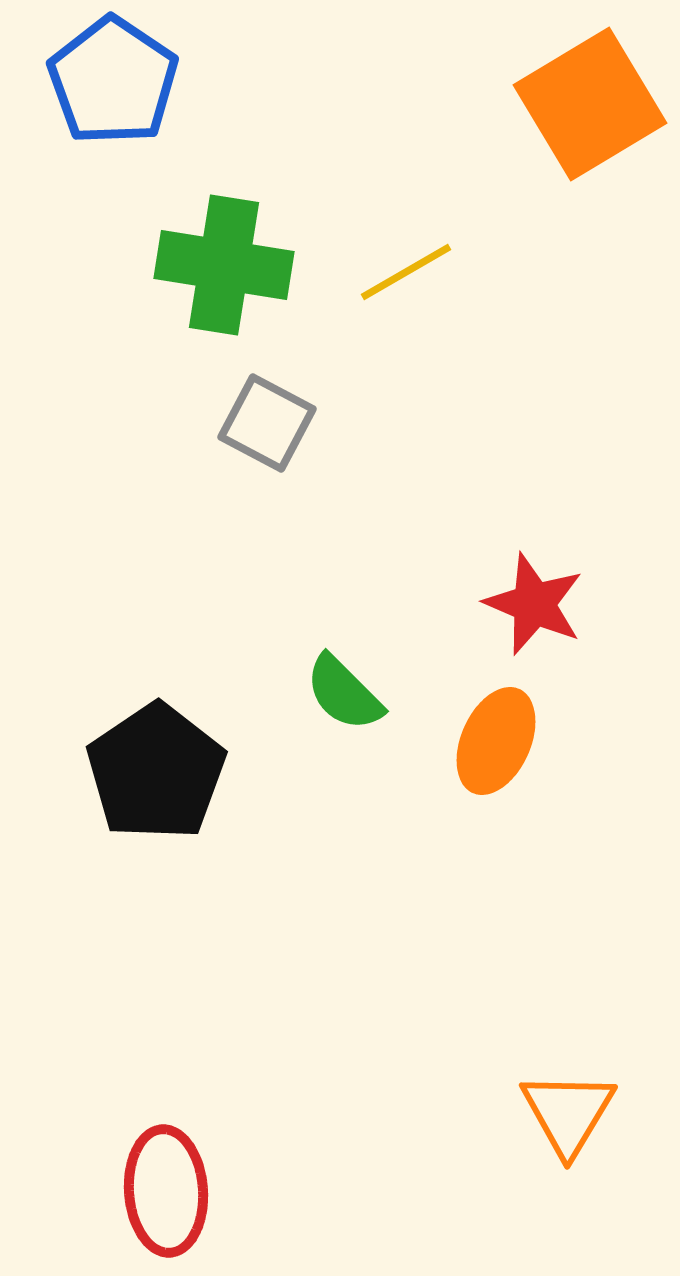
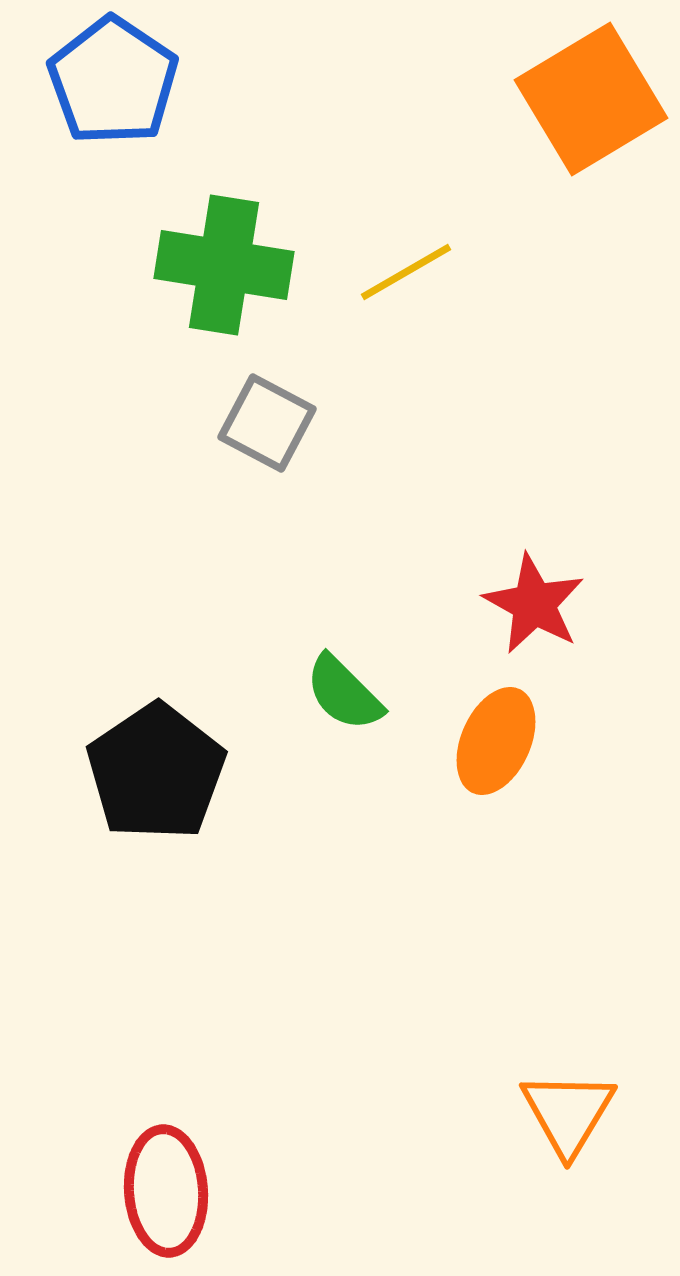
orange square: moved 1 px right, 5 px up
red star: rotated 6 degrees clockwise
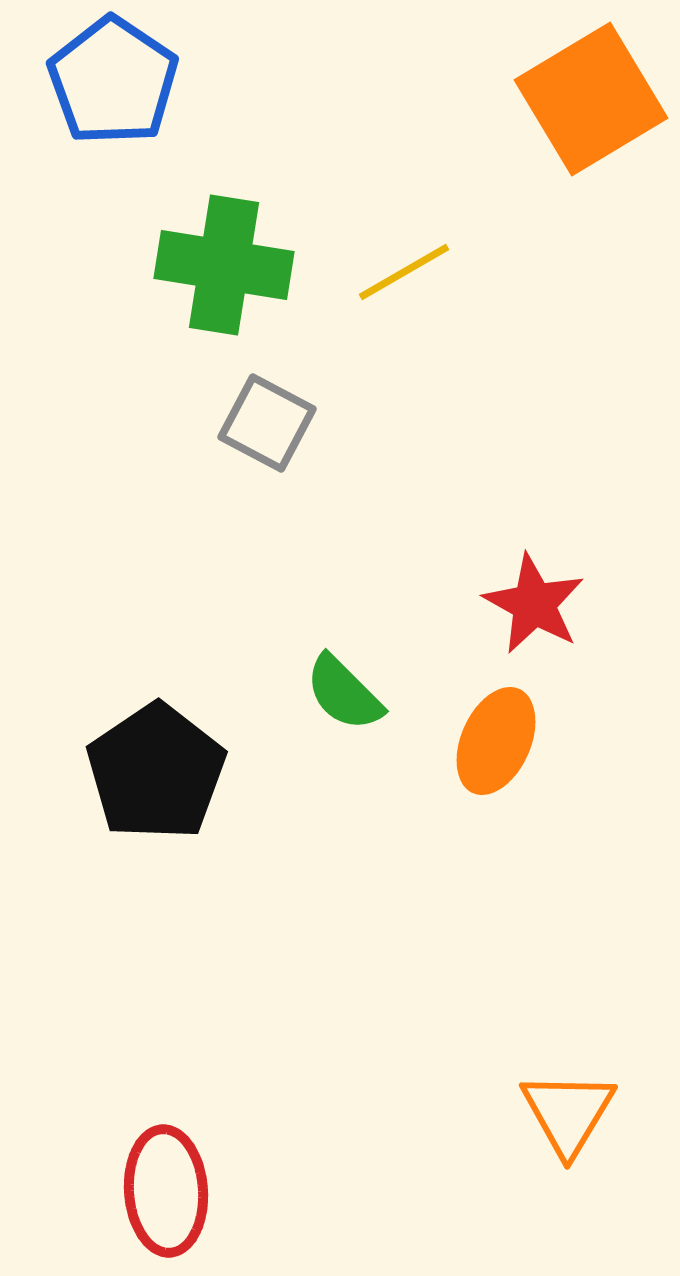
yellow line: moved 2 px left
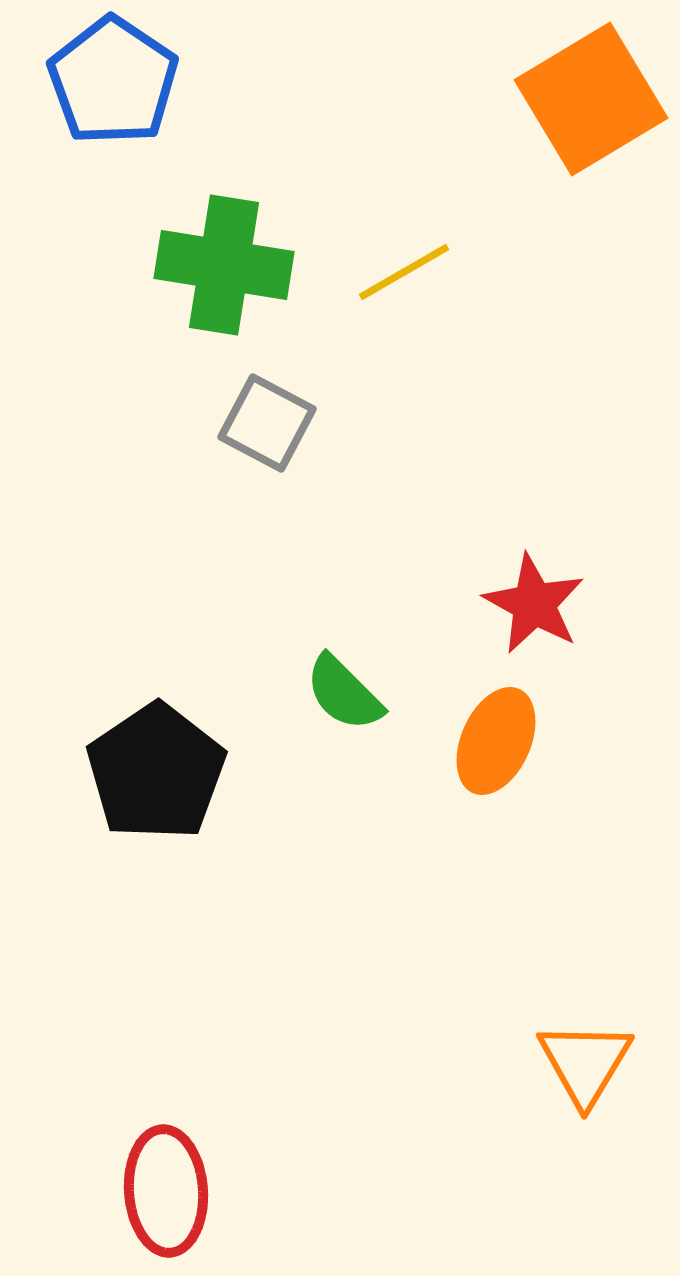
orange triangle: moved 17 px right, 50 px up
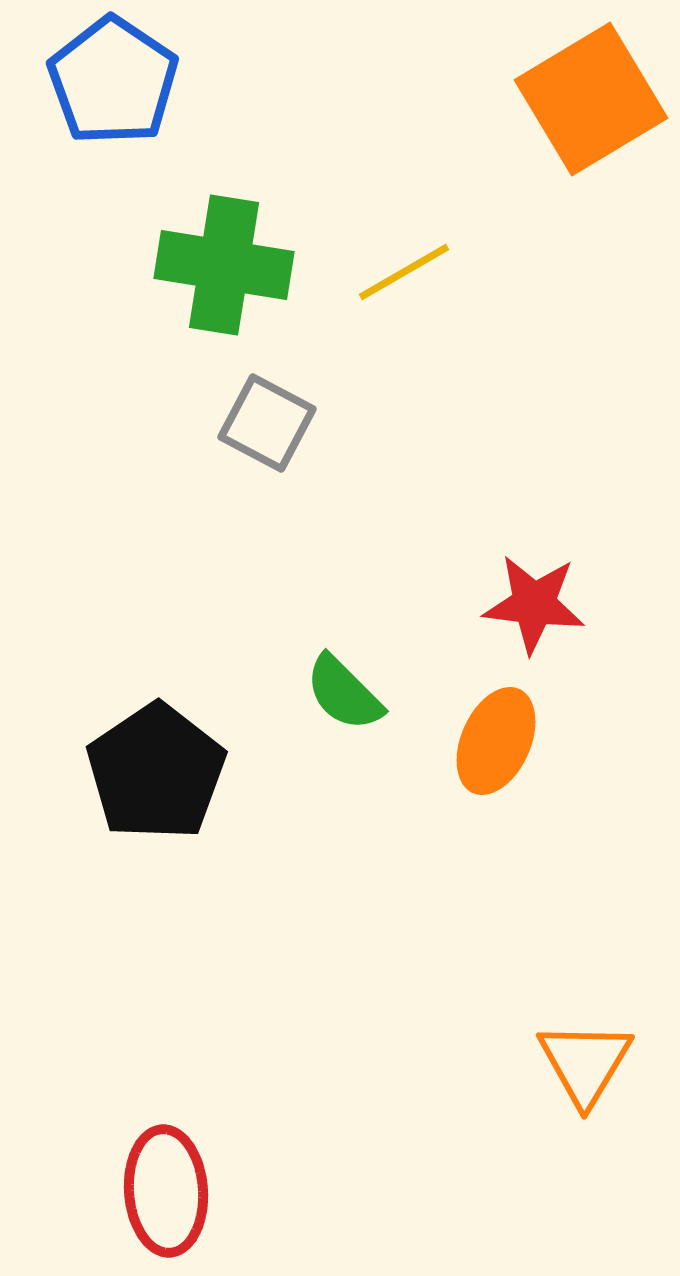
red star: rotated 22 degrees counterclockwise
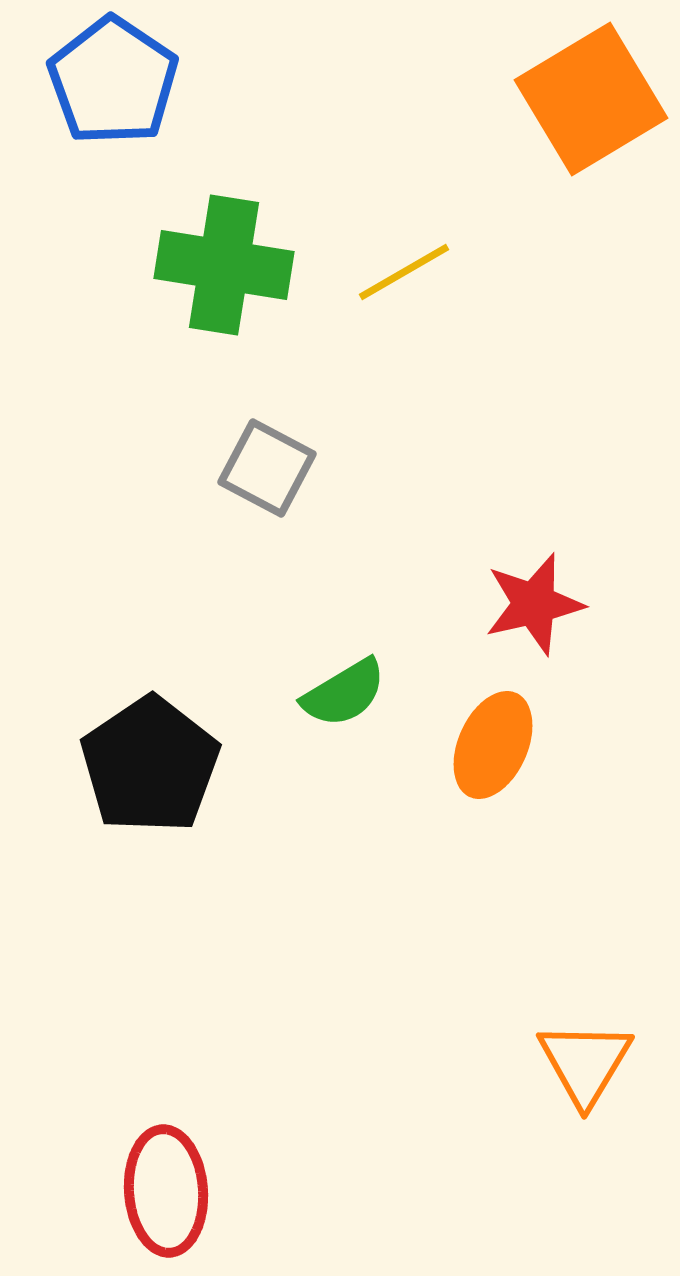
gray square: moved 45 px down
red star: rotated 20 degrees counterclockwise
green semicircle: rotated 76 degrees counterclockwise
orange ellipse: moved 3 px left, 4 px down
black pentagon: moved 6 px left, 7 px up
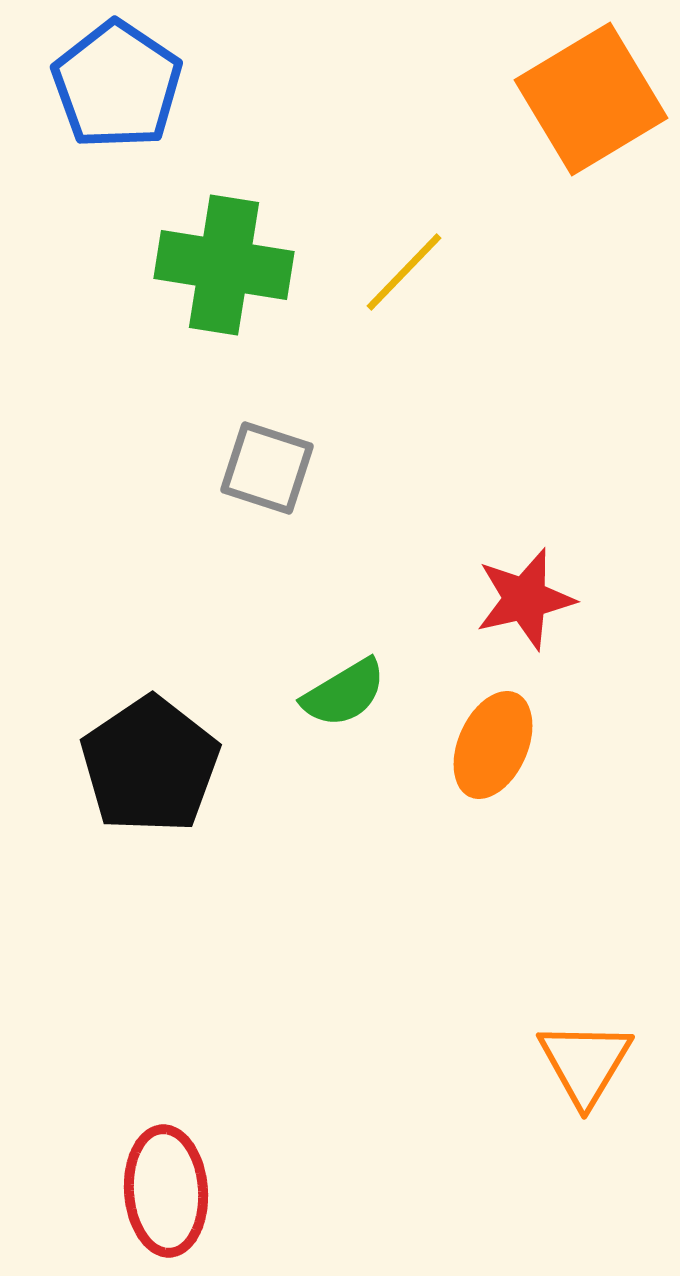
blue pentagon: moved 4 px right, 4 px down
yellow line: rotated 16 degrees counterclockwise
gray square: rotated 10 degrees counterclockwise
red star: moved 9 px left, 5 px up
